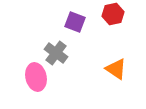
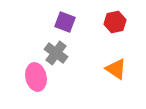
red hexagon: moved 2 px right, 8 px down
purple square: moved 10 px left
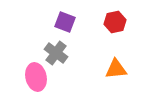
orange triangle: rotated 40 degrees counterclockwise
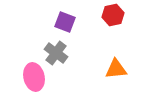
red hexagon: moved 2 px left, 7 px up
pink ellipse: moved 2 px left
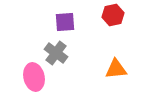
purple square: rotated 25 degrees counterclockwise
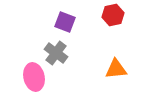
purple square: rotated 25 degrees clockwise
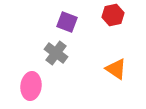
purple square: moved 2 px right
orange triangle: rotated 40 degrees clockwise
pink ellipse: moved 3 px left, 9 px down; rotated 20 degrees clockwise
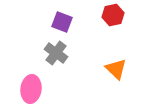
purple square: moved 5 px left
orange triangle: rotated 10 degrees clockwise
pink ellipse: moved 3 px down
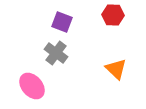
red hexagon: rotated 15 degrees clockwise
pink ellipse: moved 1 px right, 3 px up; rotated 48 degrees counterclockwise
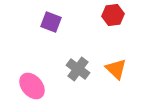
red hexagon: rotated 10 degrees counterclockwise
purple square: moved 11 px left
gray cross: moved 22 px right, 16 px down
